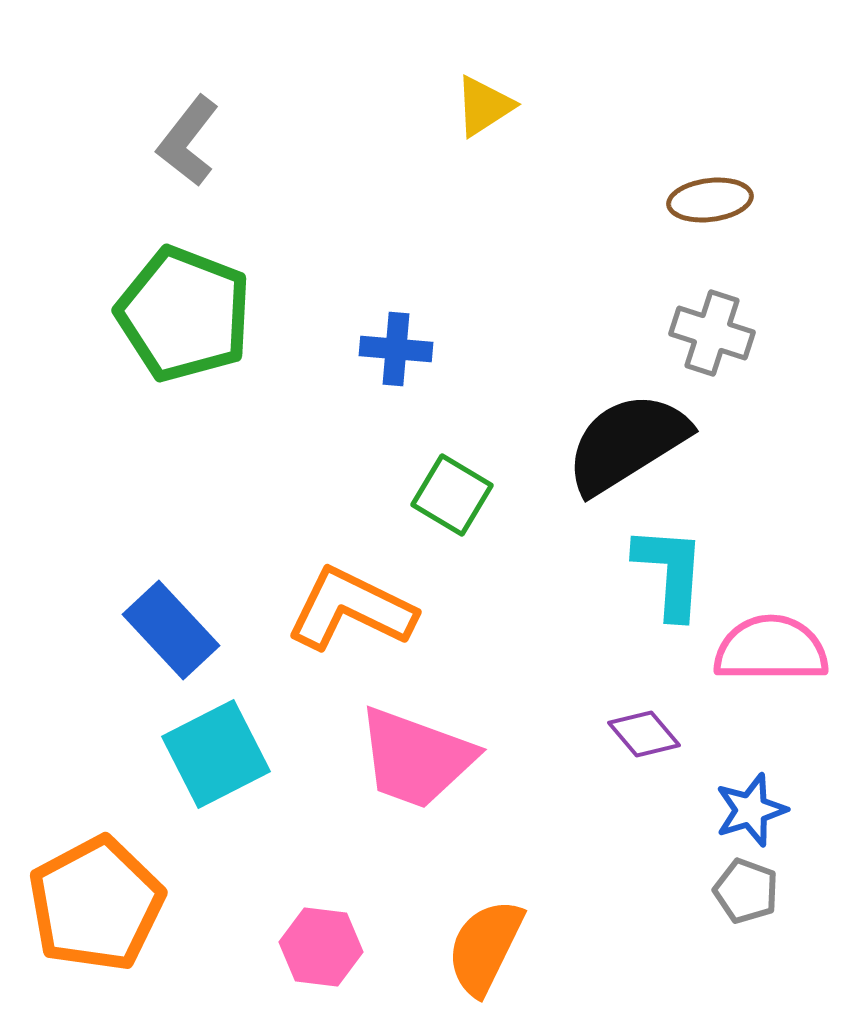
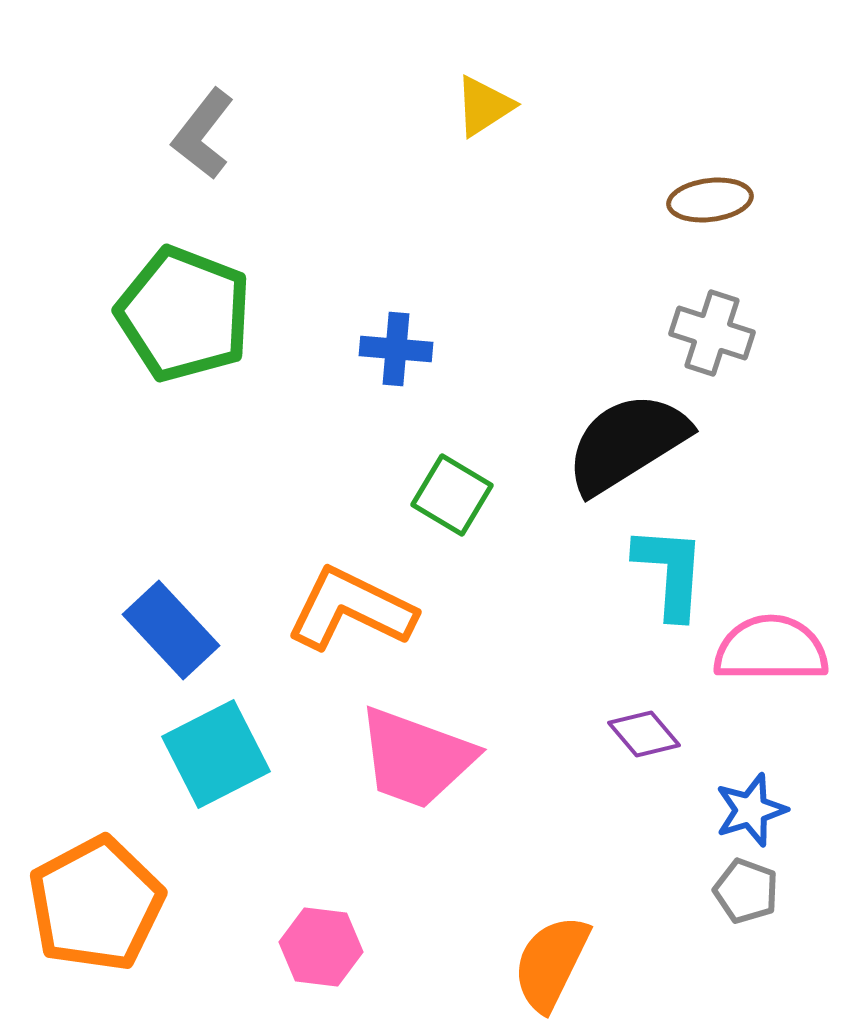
gray L-shape: moved 15 px right, 7 px up
orange semicircle: moved 66 px right, 16 px down
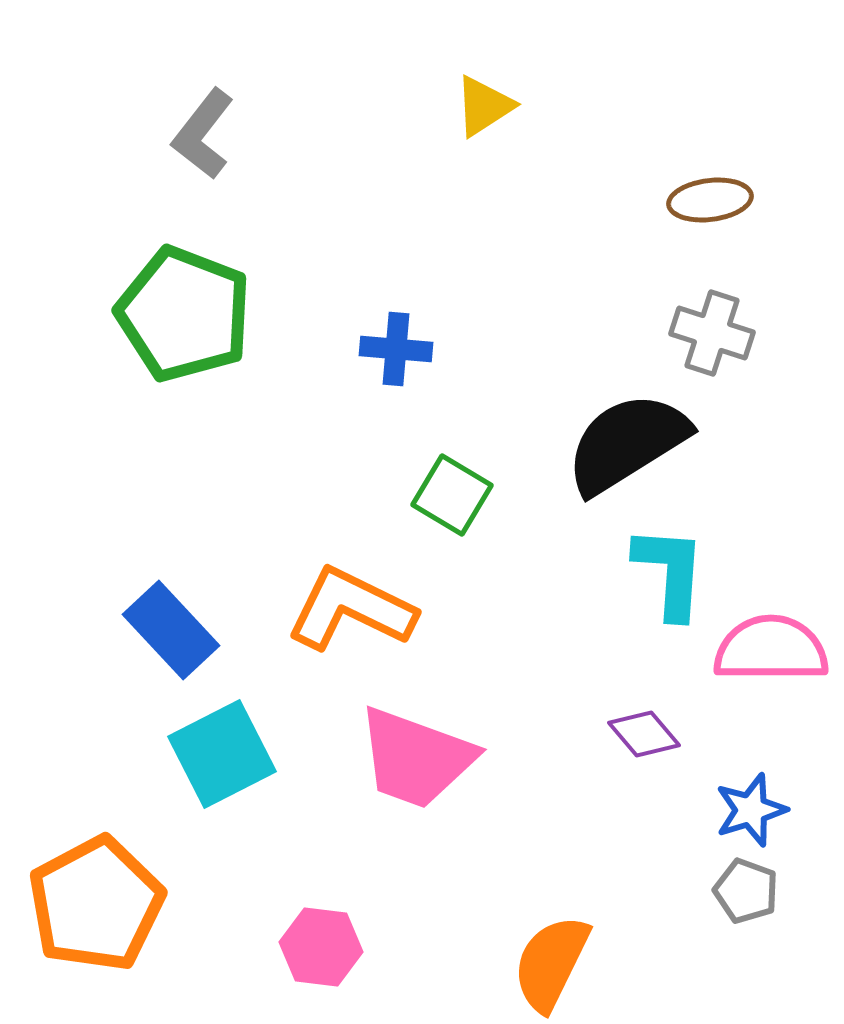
cyan square: moved 6 px right
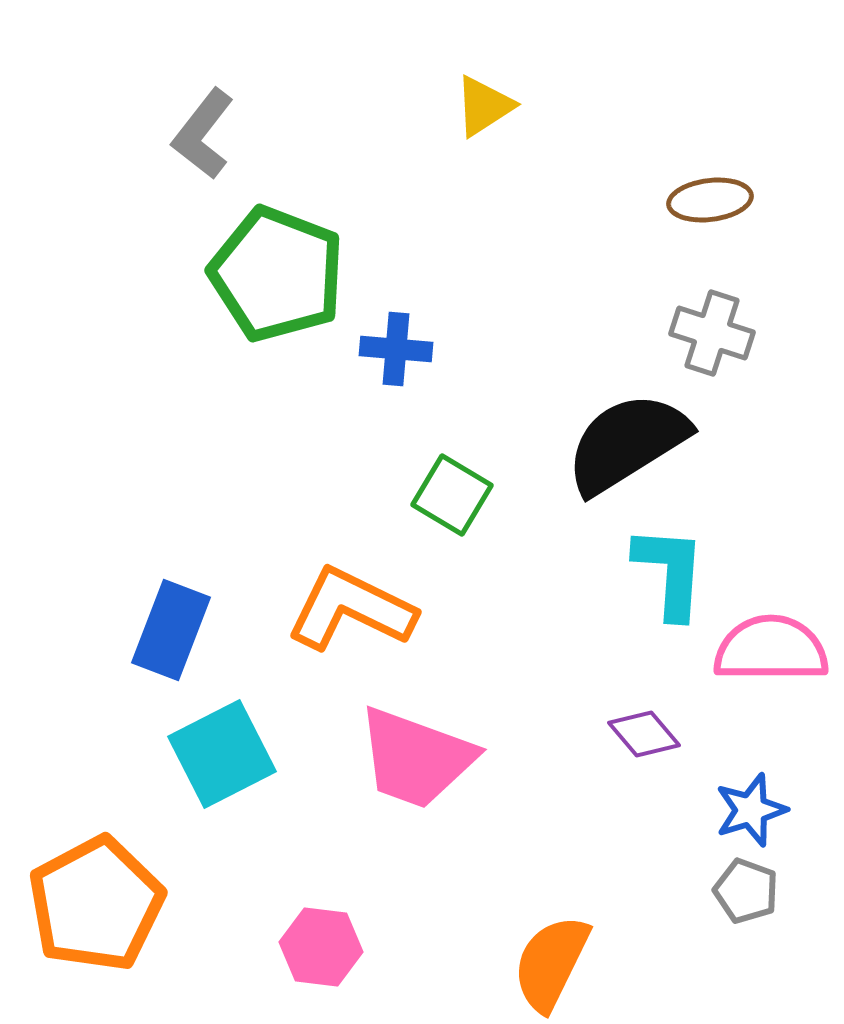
green pentagon: moved 93 px right, 40 px up
blue rectangle: rotated 64 degrees clockwise
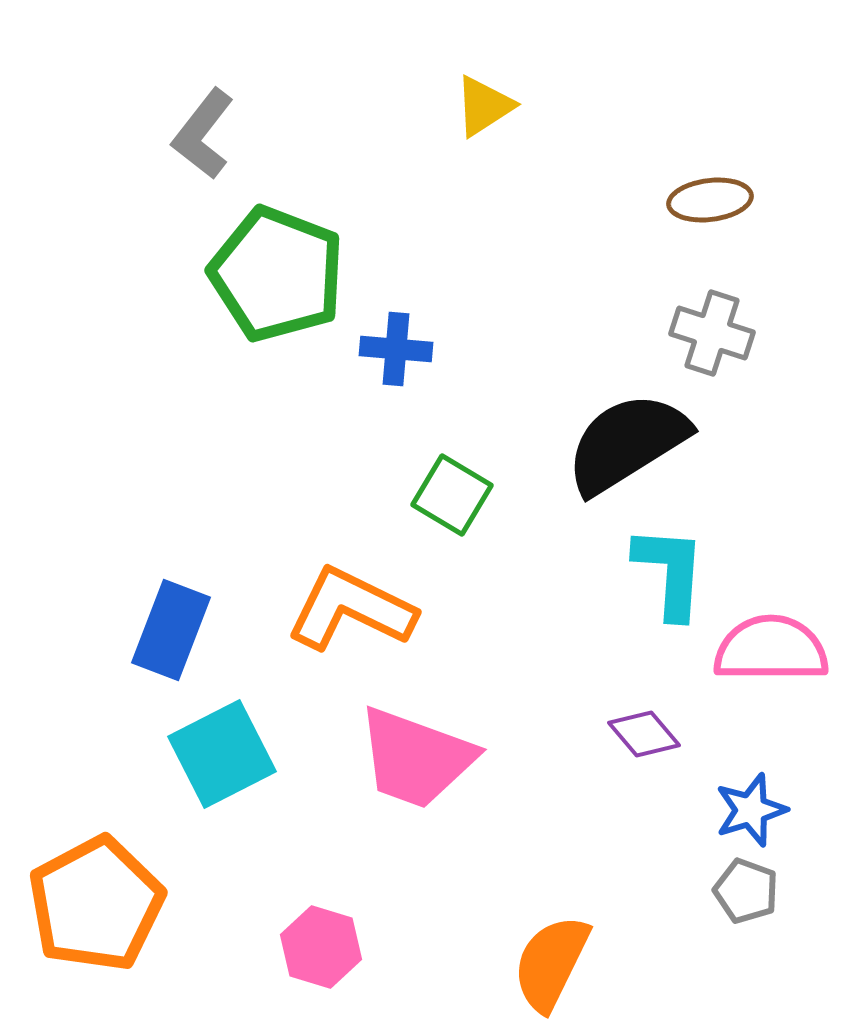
pink hexagon: rotated 10 degrees clockwise
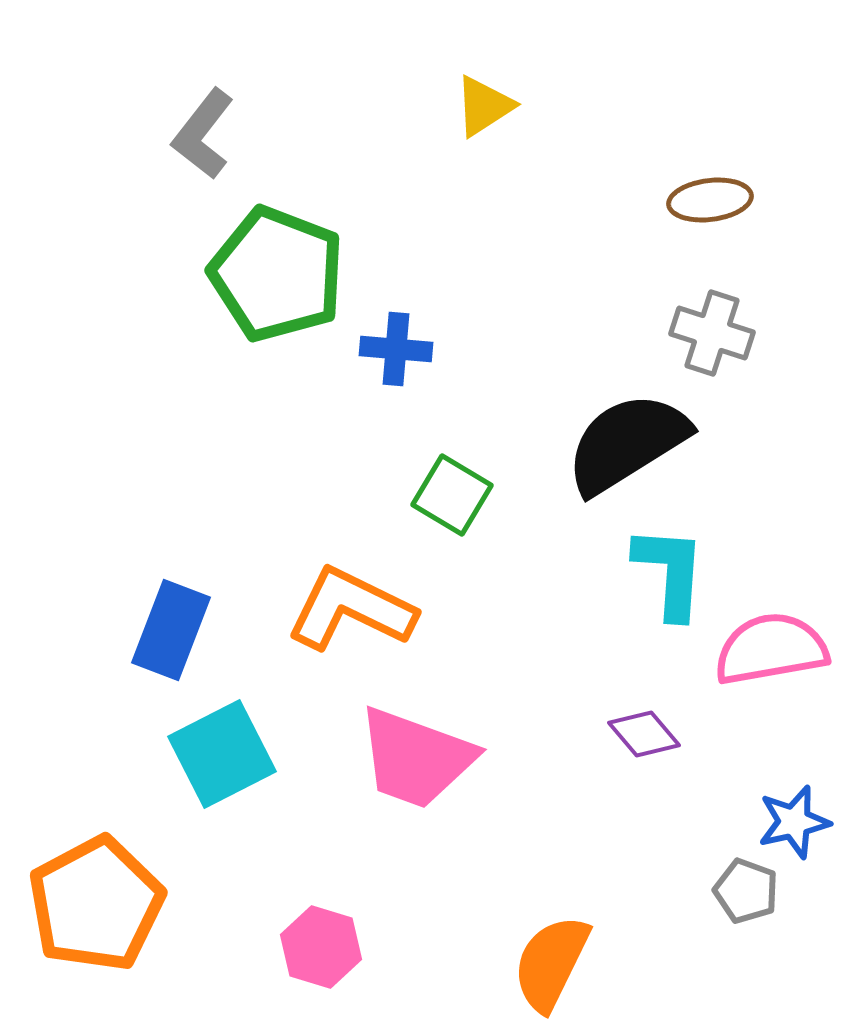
pink semicircle: rotated 10 degrees counterclockwise
blue star: moved 43 px right, 12 px down; rotated 4 degrees clockwise
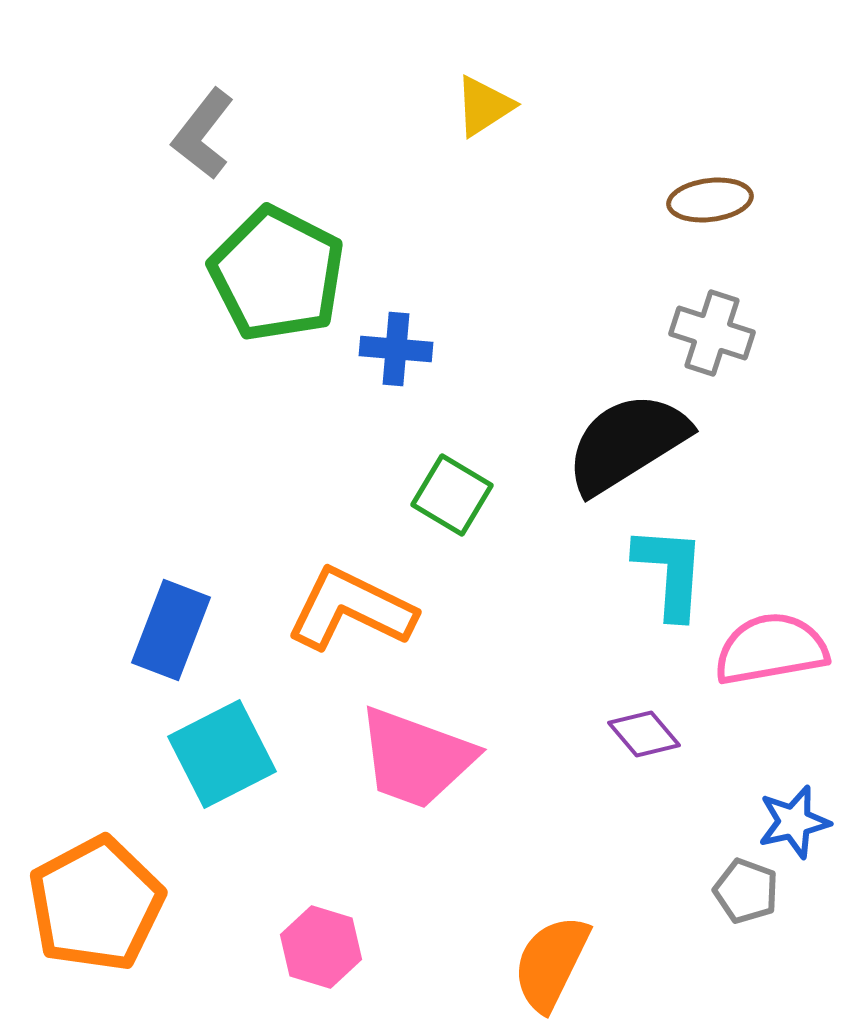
green pentagon: rotated 6 degrees clockwise
